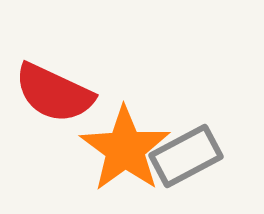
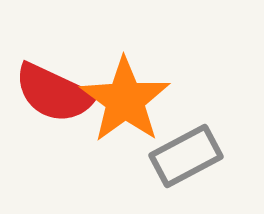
orange star: moved 49 px up
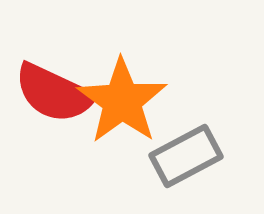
orange star: moved 3 px left, 1 px down
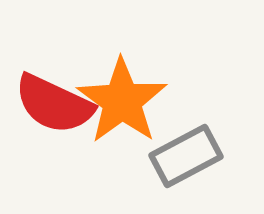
red semicircle: moved 11 px down
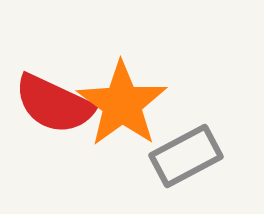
orange star: moved 3 px down
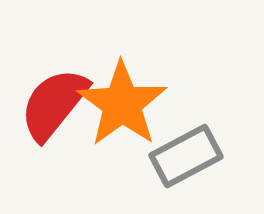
red semicircle: rotated 104 degrees clockwise
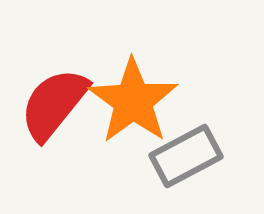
orange star: moved 11 px right, 3 px up
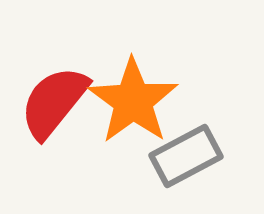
red semicircle: moved 2 px up
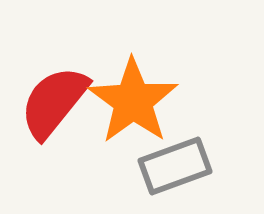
gray rectangle: moved 11 px left, 10 px down; rotated 8 degrees clockwise
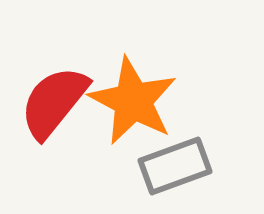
orange star: rotated 8 degrees counterclockwise
